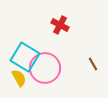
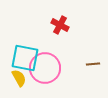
cyan square: moved 1 px down; rotated 20 degrees counterclockwise
brown line: rotated 64 degrees counterclockwise
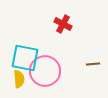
red cross: moved 3 px right, 1 px up
pink circle: moved 3 px down
yellow semicircle: moved 1 px down; rotated 24 degrees clockwise
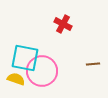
pink circle: moved 3 px left
yellow semicircle: moved 3 px left; rotated 66 degrees counterclockwise
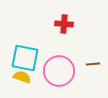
red cross: moved 1 px right; rotated 24 degrees counterclockwise
pink circle: moved 17 px right
yellow semicircle: moved 6 px right, 2 px up
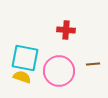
red cross: moved 2 px right, 6 px down
